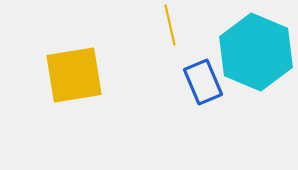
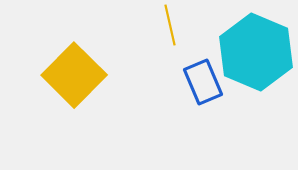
yellow square: rotated 36 degrees counterclockwise
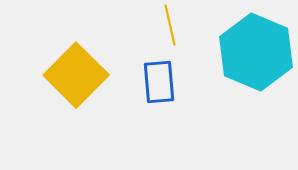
yellow square: moved 2 px right
blue rectangle: moved 44 px left; rotated 18 degrees clockwise
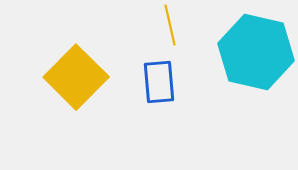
cyan hexagon: rotated 10 degrees counterclockwise
yellow square: moved 2 px down
